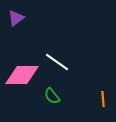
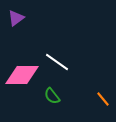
orange line: rotated 35 degrees counterclockwise
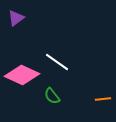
pink diamond: rotated 24 degrees clockwise
orange line: rotated 56 degrees counterclockwise
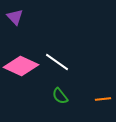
purple triangle: moved 1 px left, 1 px up; rotated 36 degrees counterclockwise
pink diamond: moved 1 px left, 9 px up
green semicircle: moved 8 px right
